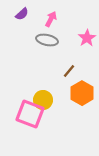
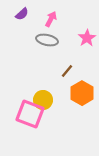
brown line: moved 2 px left
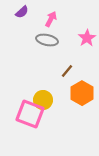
purple semicircle: moved 2 px up
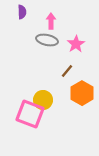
purple semicircle: rotated 48 degrees counterclockwise
pink arrow: moved 2 px down; rotated 28 degrees counterclockwise
pink star: moved 11 px left, 6 px down
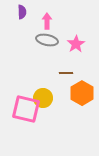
pink arrow: moved 4 px left
brown line: moved 1 px left, 2 px down; rotated 48 degrees clockwise
yellow circle: moved 2 px up
pink square: moved 4 px left, 5 px up; rotated 8 degrees counterclockwise
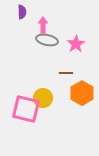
pink arrow: moved 4 px left, 4 px down
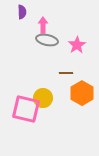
pink star: moved 1 px right, 1 px down
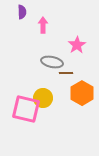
gray ellipse: moved 5 px right, 22 px down
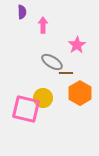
gray ellipse: rotated 20 degrees clockwise
orange hexagon: moved 2 px left
